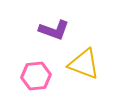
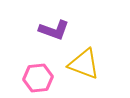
pink hexagon: moved 2 px right, 2 px down
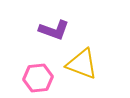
yellow triangle: moved 2 px left
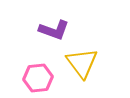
yellow triangle: moved 1 px up; rotated 32 degrees clockwise
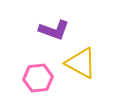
yellow triangle: moved 1 px left; rotated 24 degrees counterclockwise
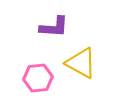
purple L-shape: moved 3 px up; rotated 16 degrees counterclockwise
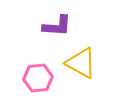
purple L-shape: moved 3 px right, 1 px up
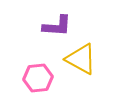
yellow triangle: moved 4 px up
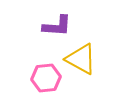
pink hexagon: moved 8 px right
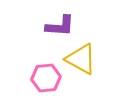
purple L-shape: moved 3 px right
